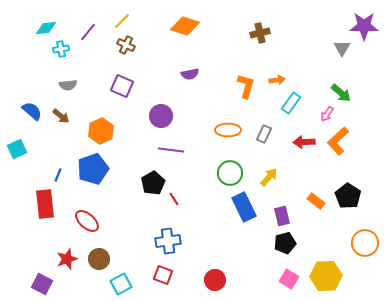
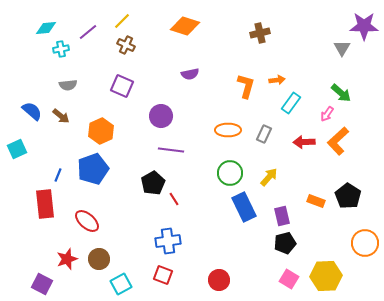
purple line at (88, 32): rotated 12 degrees clockwise
orange rectangle at (316, 201): rotated 18 degrees counterclockwise
red circle at (215, 280): moved 4 px right
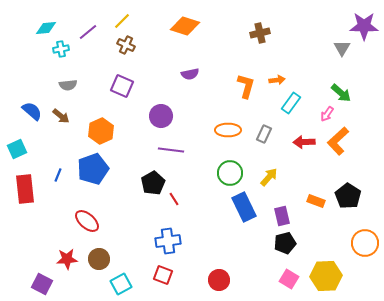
red rectangle at (45, 204): moved 20 px left, 15 px up
red star at (67, 259): rotated 15 degrees clockwise
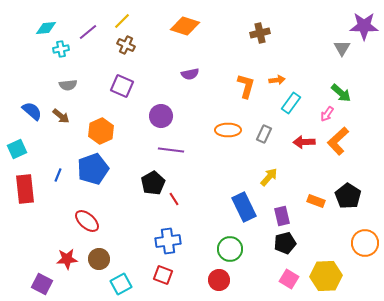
green circle at (230, 173): moved 76 px down
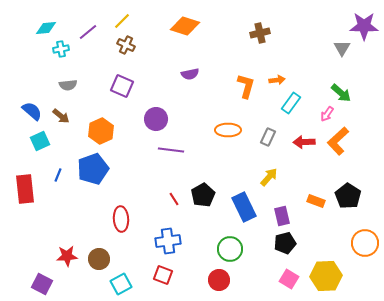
purple circle at (161, 116): moved 5 px left, 3 px down
gray rectangle at (264, 134): moved 4 px right, 3 px down
cyan square at (17, 149): moved 23 px right, 8 px up
black pentagon at (153, 183): moved 50 px right, 12 px down
red ellipse at (87, 221): moved 34 px right, 2 px up; rotated 45 degrees clockwise
red star at (67, 259): moved 3 px up
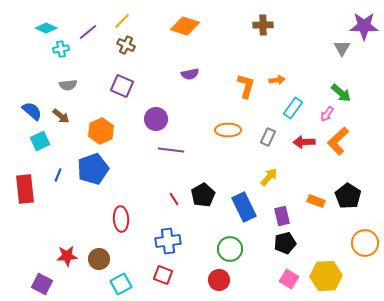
cyan diamond at (46, 28): rotated 30 degrees clockwise
brown cross at (260, 33): moved 3 px right, 8 px up; rotated 12 degrees clockwise
cyan rectangle at (291, 103): moved 2 px right, 5 px down
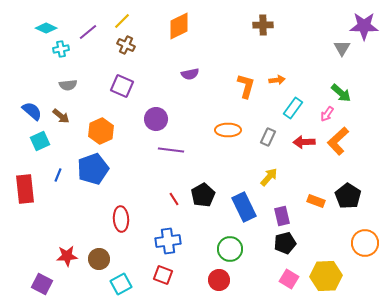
orange diamond at (185, 26): moved 6 px left; rotated 44 degrees counterclockwise
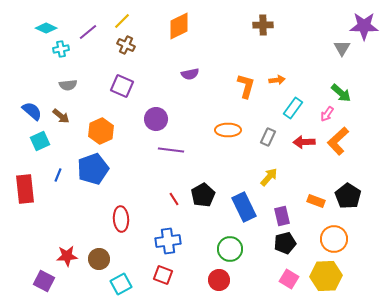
orange circle at (365, 243): moved 31 px left, 4 px up
purple square at (42, 284): moved 2 px right, 3 px up
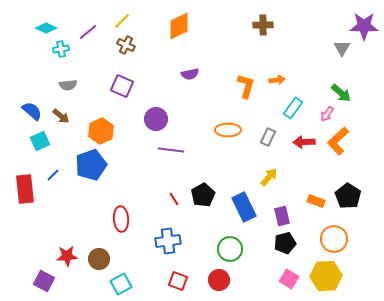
blue pentagon at (93, 169): moved 2 px left, 4 px up
blue line at (58, 175): moved 5 px left; rotated 24 degrees clockwise
red square at (163, 275): moved 15 px right, 6 px down
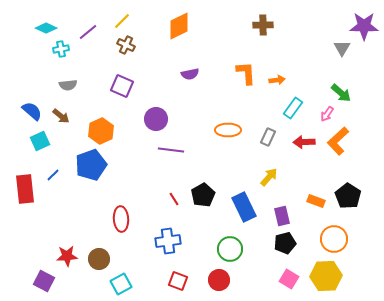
orange L-shape at (246, 86): moved 13 px up; rotated 20 degrees counterclockwise
